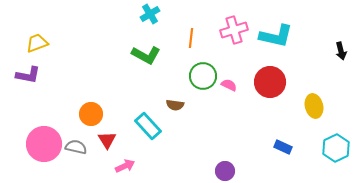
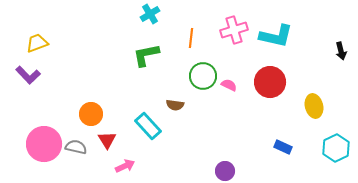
green L-shape: rotated 140 degrees clockwise
purple L-shape: rotated 35 degrees clockwise
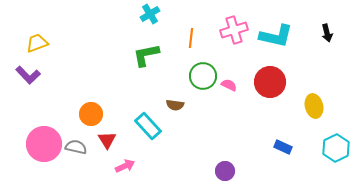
black arrow: moved 14 px left, 18 px up
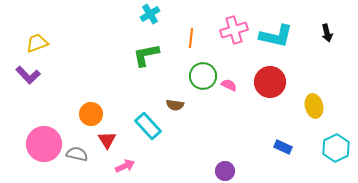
gray semicircle: moved 1 px right, 7 px down
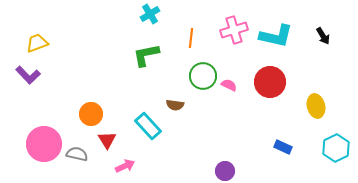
black arrow: moved 4 px left, 3 px down; rotated 18 degrees counterclockwise
yellow ellipse: moved 2 px right
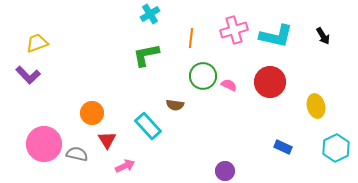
orange circle: moved 1 px right, 1 px up
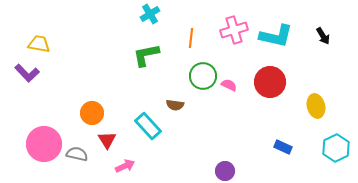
yellow trapezoid: moved 2 px right, 1 px down; rotated 30 degrees clockwise
purple L-shape: moved 1 px left, 2 px up
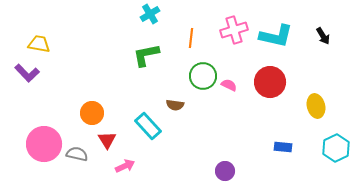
blue rectangle: rotated 18 degrees counterclockwise
